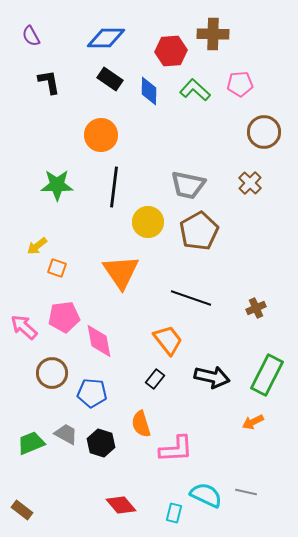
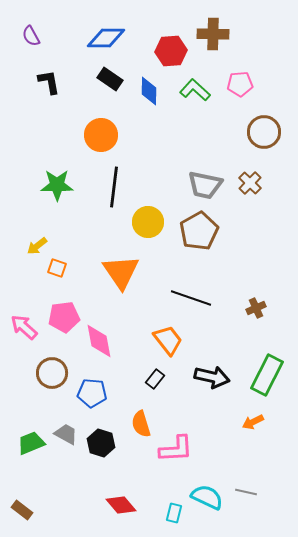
gray trapezoid at (188, 185): moved 17 px right
cyan semicircle at (206, 495): moved 1 px right, 2 px down
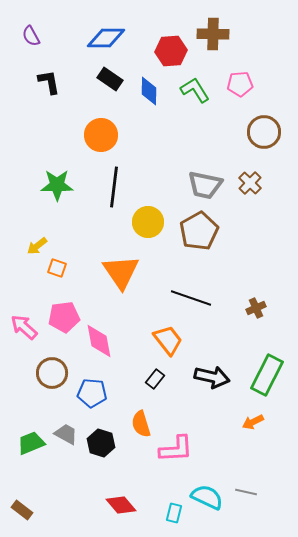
green L-shape at (195, 90): rotated 16 degrees clockwise
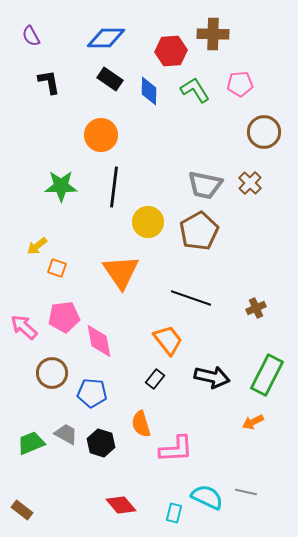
green star at (57, 185): moved 4 px right, 1 px down
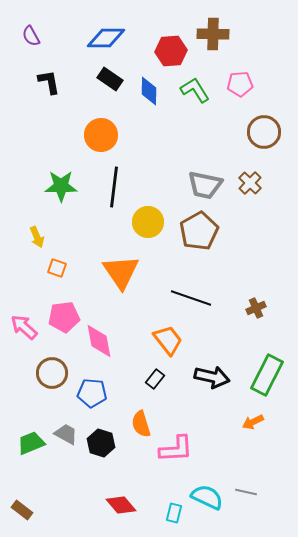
yellow arrow at (37, 246): moved 9 px up; rotated 75 degrees counterclockwise
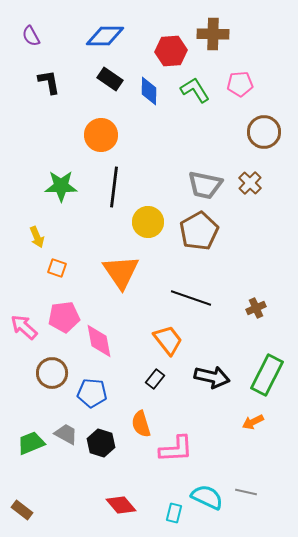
blue diamond at (106, 38): moved 1 px left, 2 px up
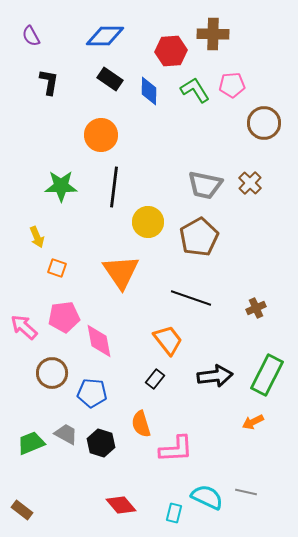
black L-shape at (49, 82): rotated 20 degrees clockwise
pink pentagon at (240, 84): moved 8 px left, 1 px down
brown circle at (264, 132): moved 9 px up
brown pentagon at (199, 231): moved 6 px down
black arrow at (212, 377): moved 3 px right, 1 px up; rotated 20 degrees counterclockwise
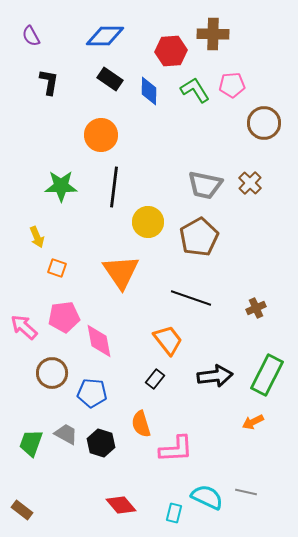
green trapezoid at (31, 443): rotated 48 degrees counterclockwise
